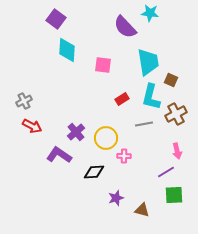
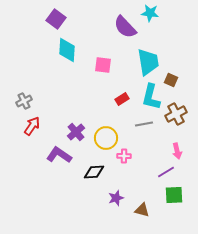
red arrow: rotated 84 degrees counterclockwise
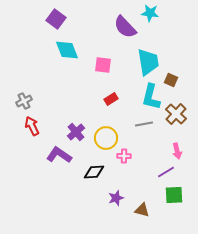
cyan diamond: rotated 25 degrees counterclockwise
red rectangle: moved 11 px left
brown cross: rotated 20 degrees counterclockwise
red arrow: rotated 60 degrees counterclockwise
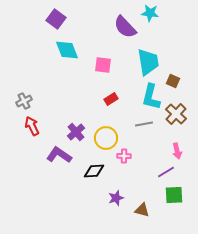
brown square: moved 2 px right, 1 px down
black diamond: moved 1 px up
